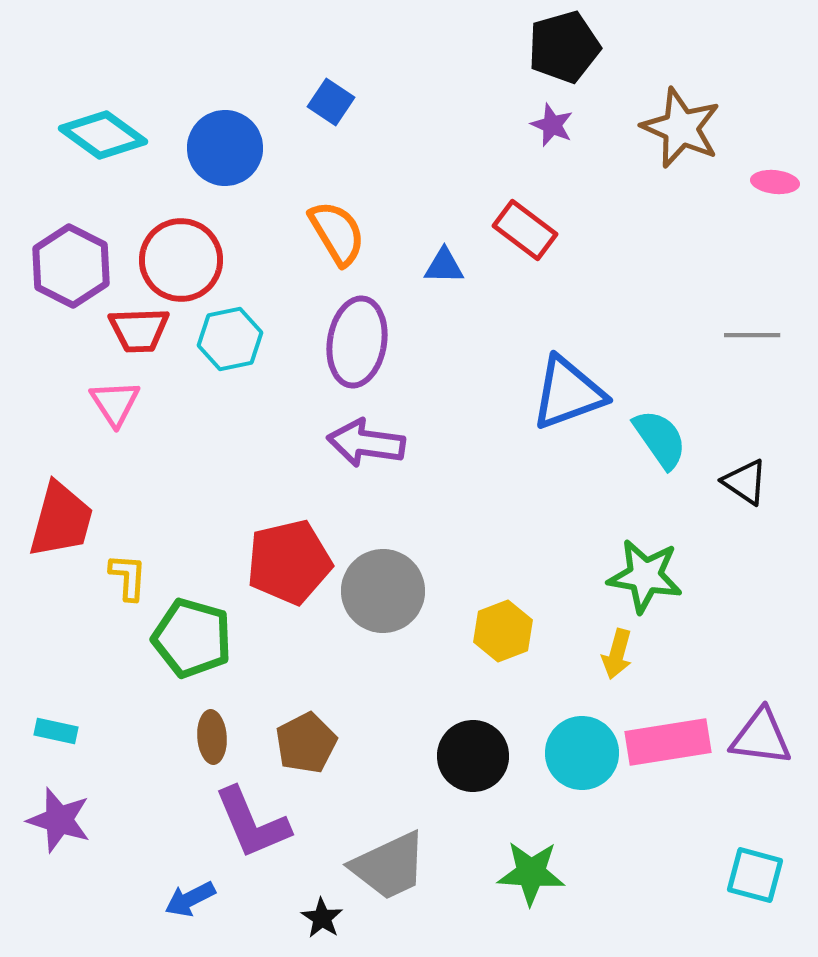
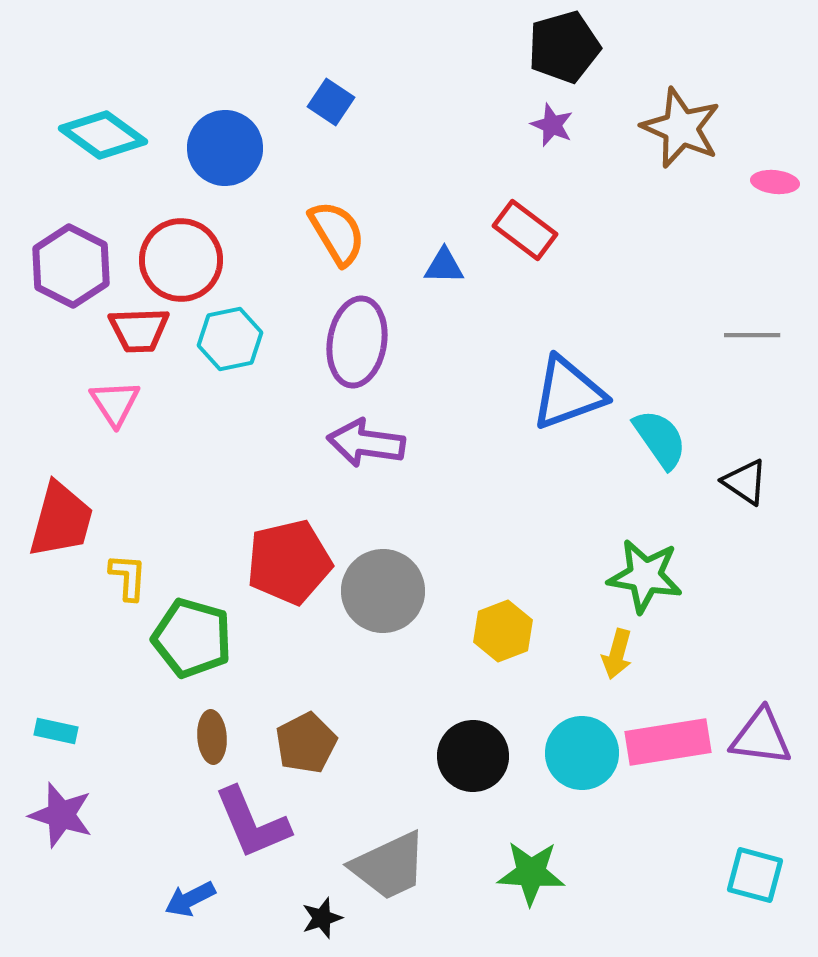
purple star at (59, 820): moved 2 px right, 5 px up
black star at (322, 918): rotated 21 degrees clockwise
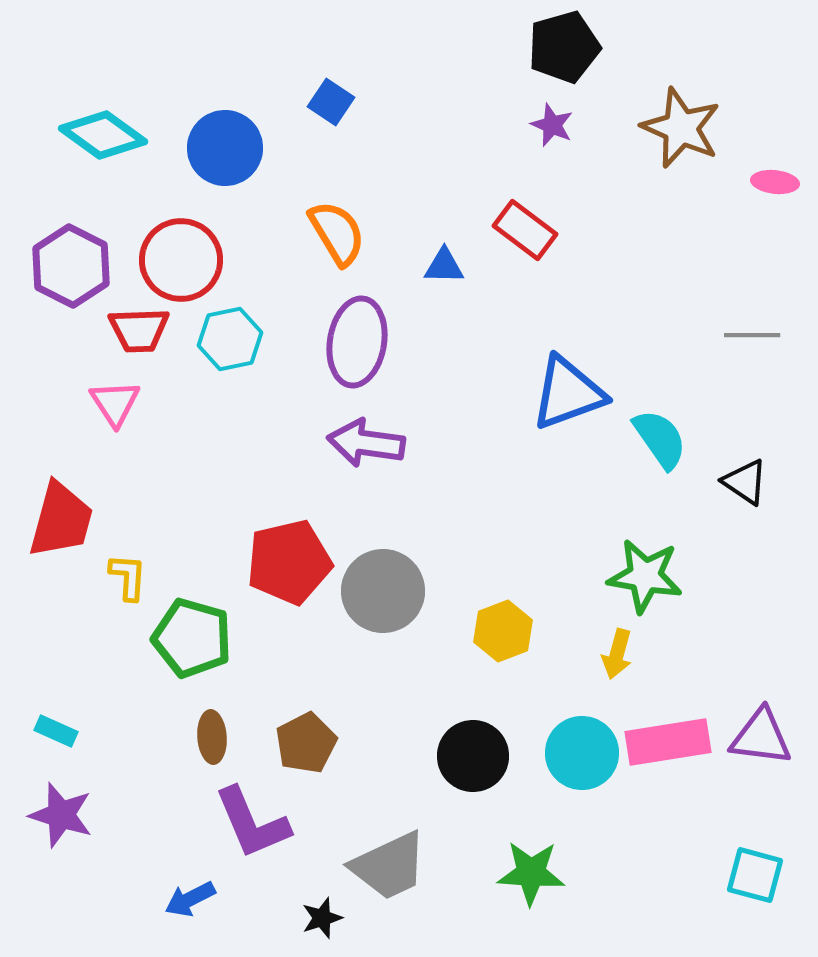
cyan rectangle at (56, 731): rotated 12 degrees clockwise
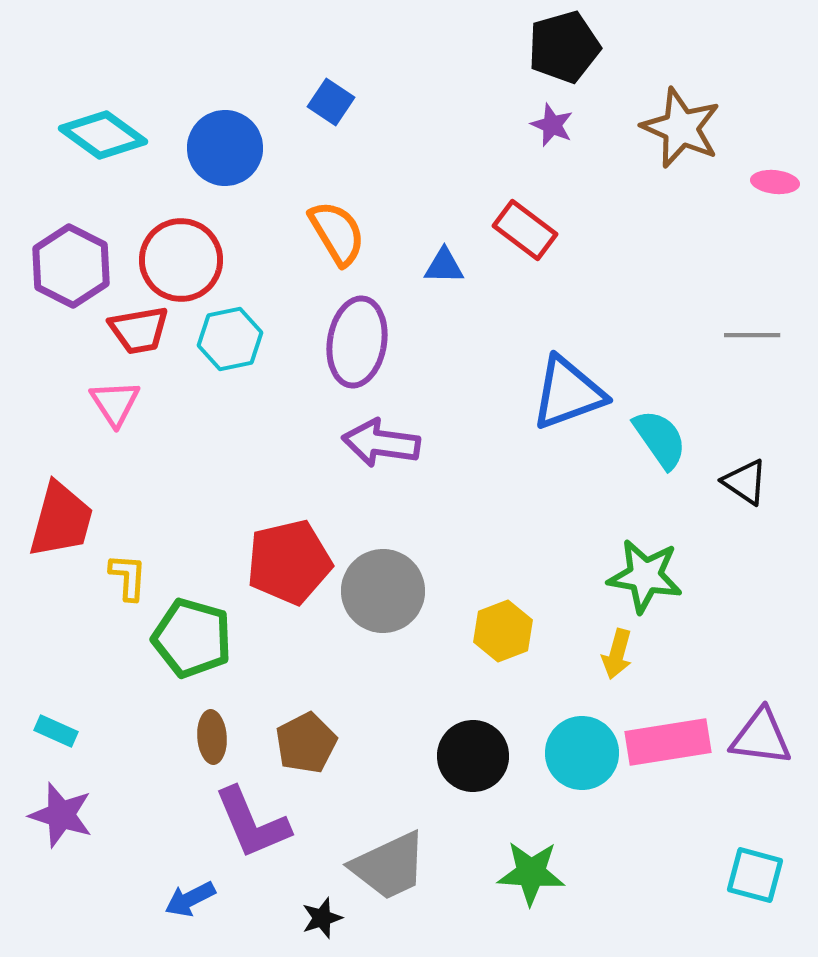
red trapezoid at (139, 330): rotated 8 degrees counterclockwise
purple arrow at (366, 443): moved 15 px right
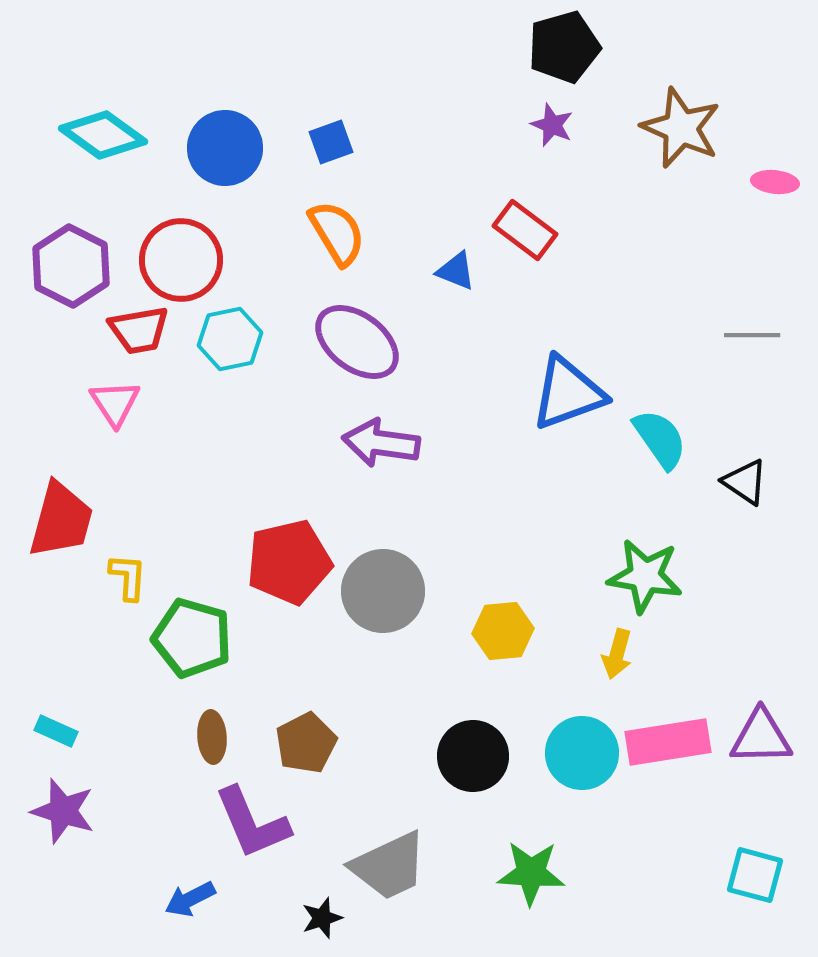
blue square at (331, 102): moved 40 px down; rotated 36 degrees clockwise
blue triangle at (444, 266): moved 12 px right, 5 px down; rotated 21 degrees clockwise
purple ellipse at (357, 342): rotated 62 degrees counterclockwise
yellow hexagon at (503, 631): rotated 16 degrees clockwise
purple triangle at (761, 737): rotated 8 degrees counterclockwise
purple star at (61, 815): moved 2 px right, 4 px up
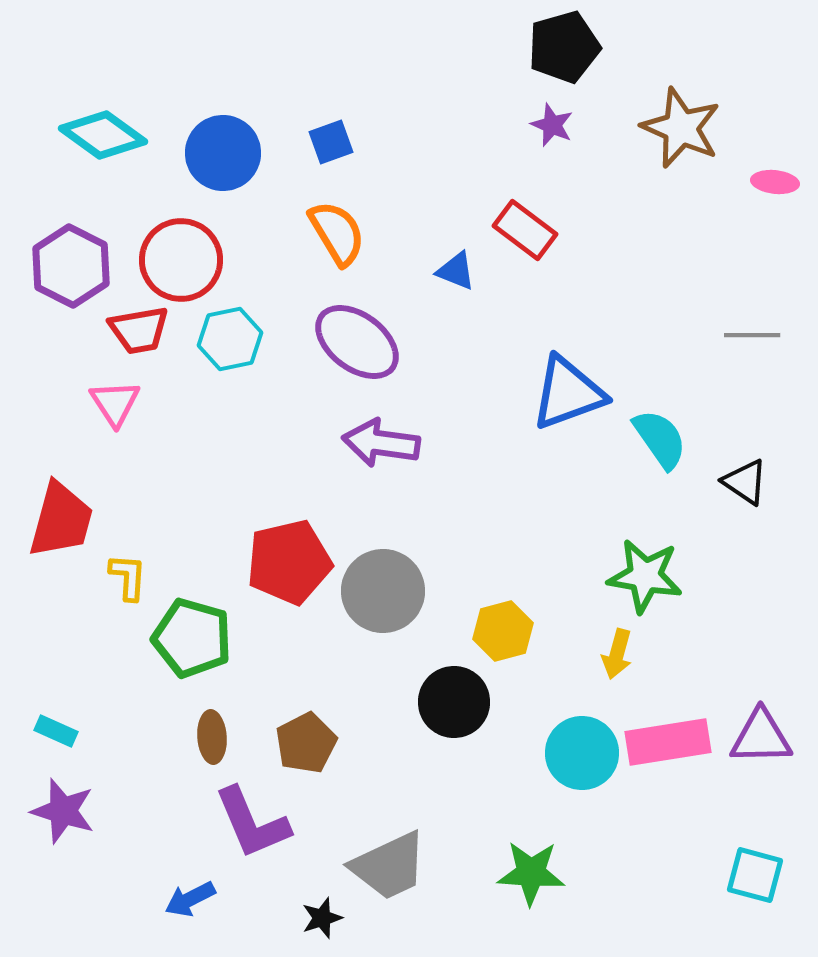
blue circle at (225, 148): moved 2 px left, 5 px down
yellow hexagon at (503, 631): rotated 10 degrees counterclockwise
black circle at (473, 756): moved 19 px left, 54 px up
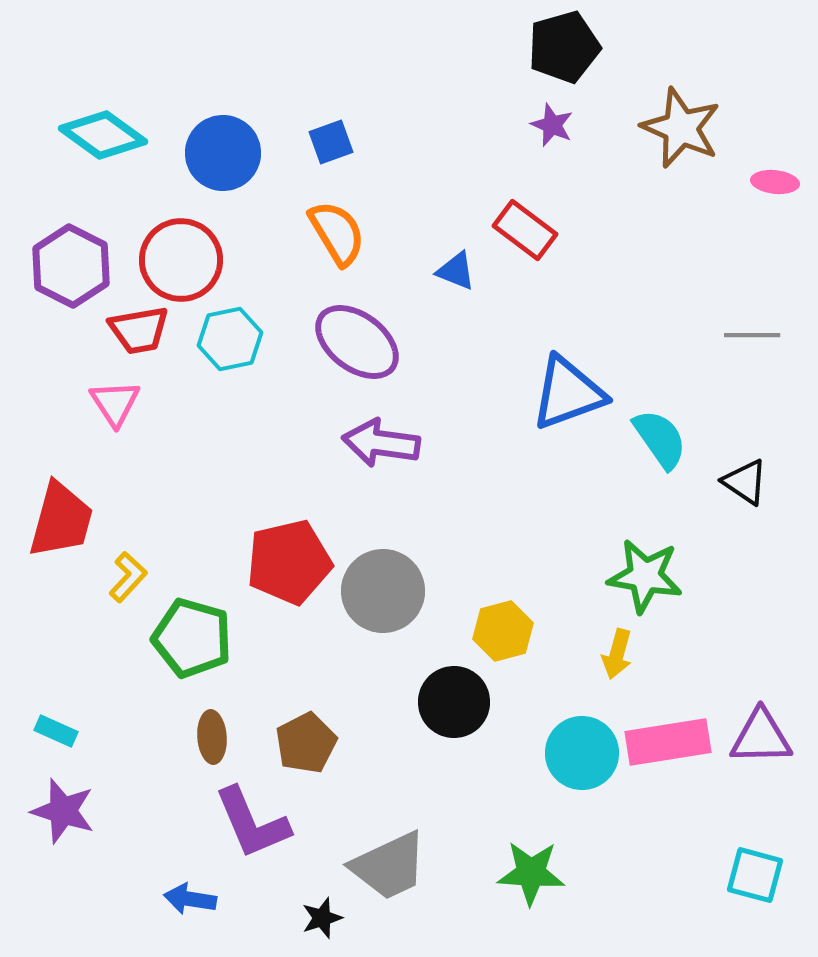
yellow L-shape at (128, 577): rotated 39 degrees clockwise
blue arrow at (190, 899): rotated 36 degrees clockwise
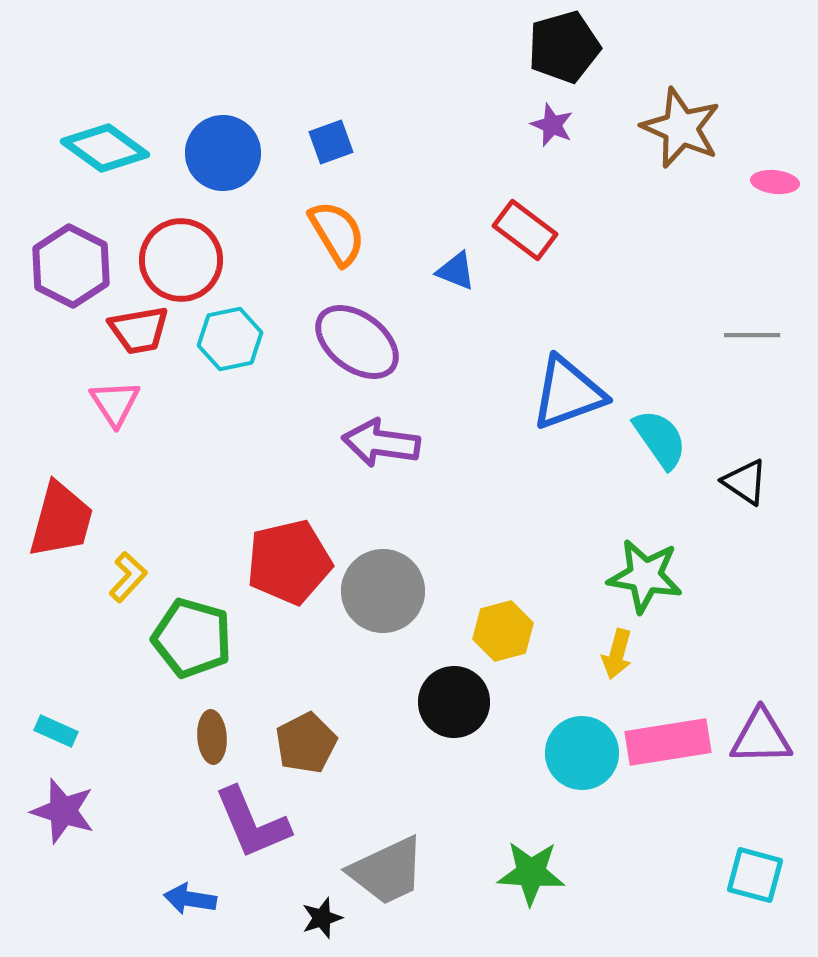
cyan diamond at (103, 135): moved 2 px right, 13 px down
gray trapezoid at (389, 866): moved 2 px left, 5 px down
